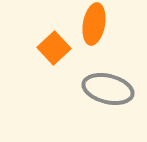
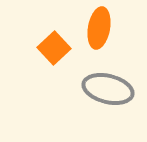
orange ellipse: moved 5 px right, 4 px down
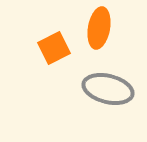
orange square: rotated 16 degrees clockwise
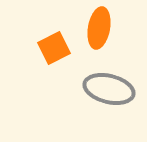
gray ellipse: moved 1 px right
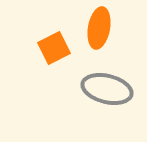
gray ellipse: moved 2 px left
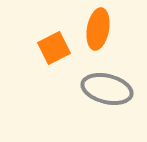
orange ellipse: moved 1 px left, 1 px down
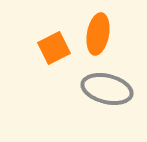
orange ellipse: moved 5 px down
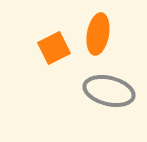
gray ellipse: moved 2 px right, 2 px down
